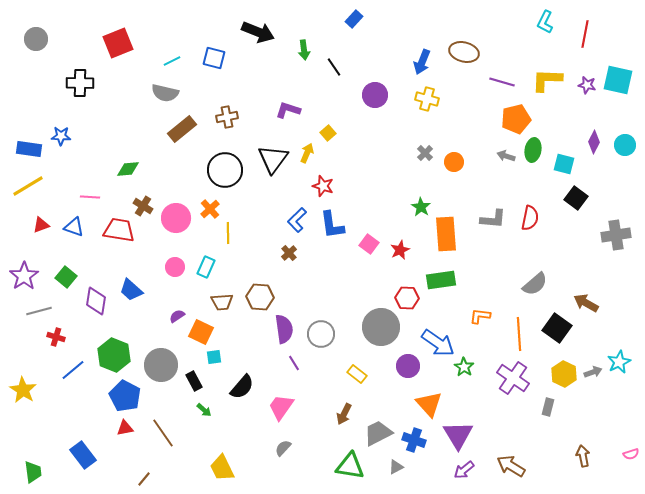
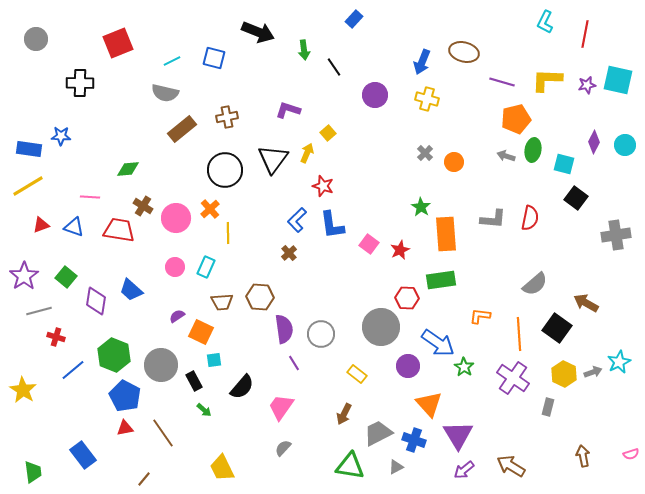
purple star at (587, 85): rotated 24 degrees counterclockwise
cyan square at (214, 357): moved 3 px down
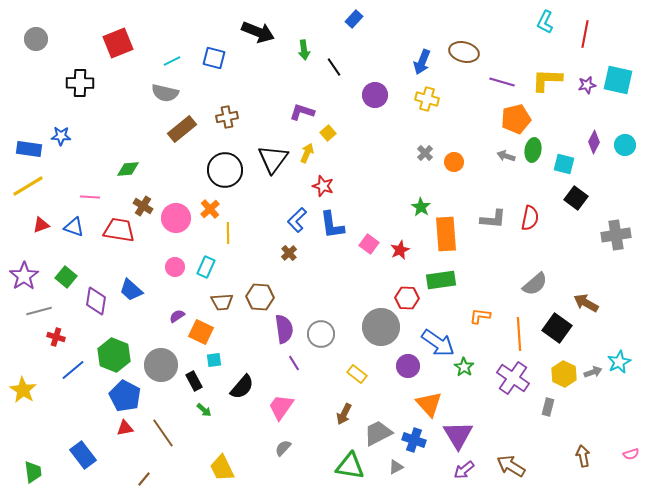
purple L-shape at (288, 110): moved 14 px right, 2 px down
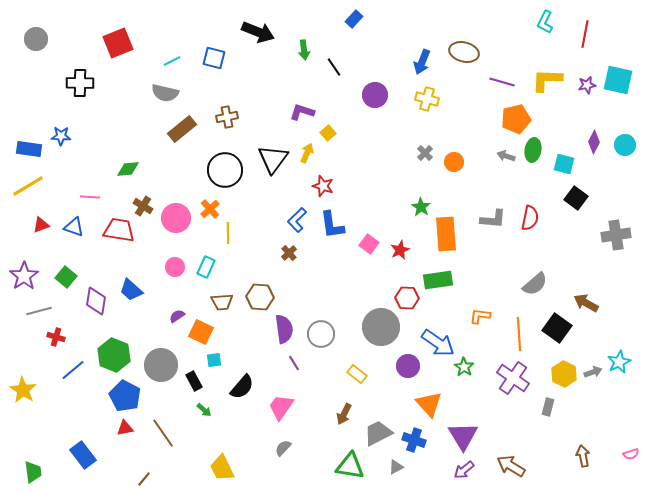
green rectangle at (441, 280): moved 3 px left
purple triangle at (458, 435): moved 5 px right, 1 px down
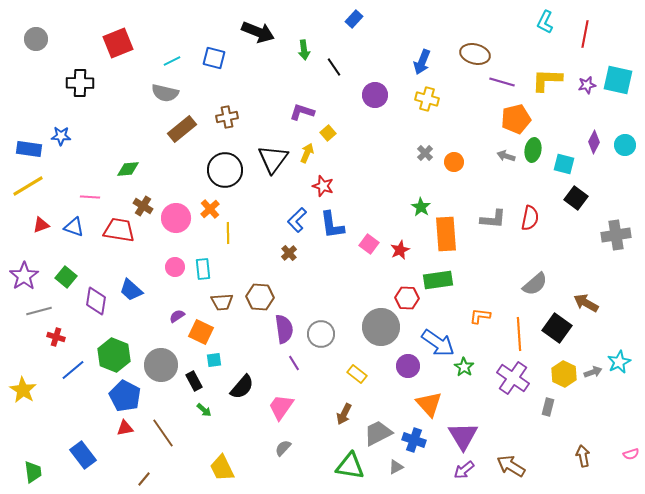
brown ellipse at (464, 52): moved 11 px right, 2 px down
cyan rectangle at (206, 267): moved 3 px left, 2 px down; rotated 30 degrees counterclockwise
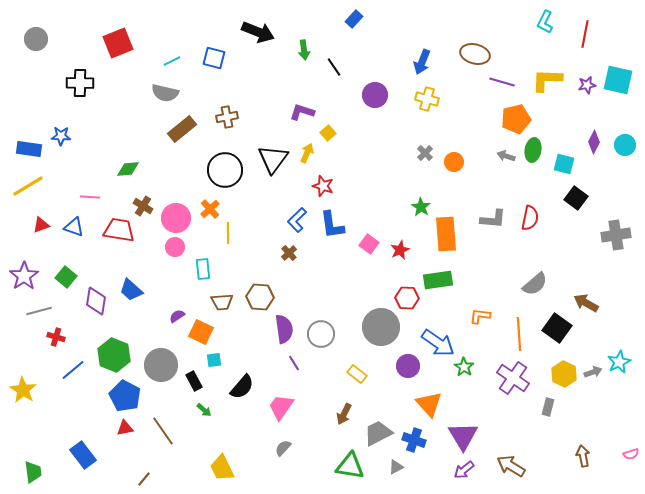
pink circle at (175, 267): moved 20 px up
brown line at (163, 433): moved 2 px up
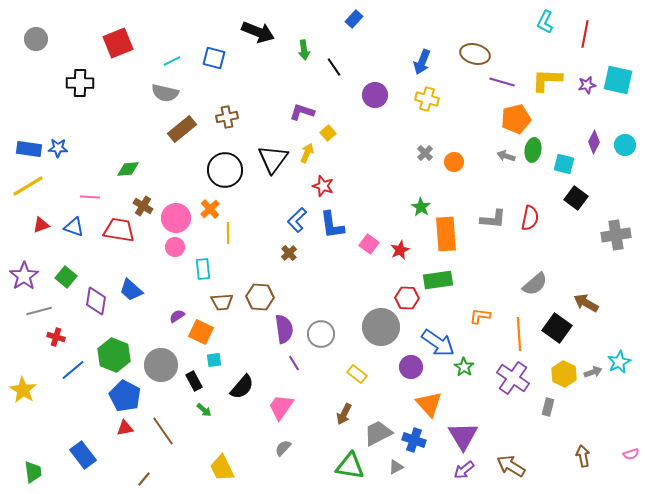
blue star at (61, 136): moved 3 px left, 12 px down
purple circle at (408, 366): moved 3 px right, 1 px down
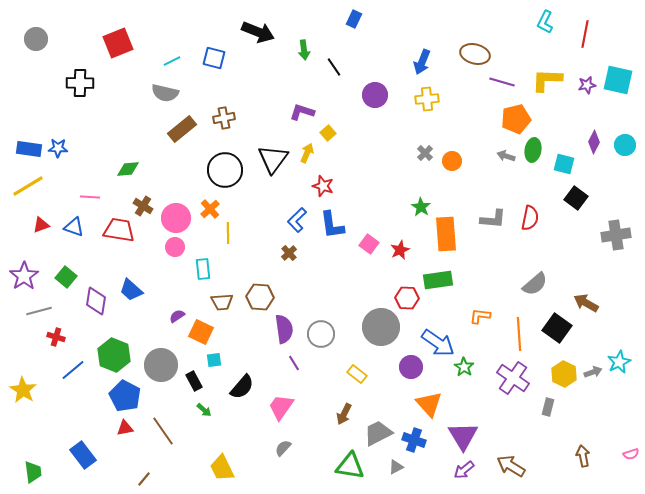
blue rectangle at (354, 19): rotated 18 degrees counterclockwise
yellow cross at (427, 99): rotated 20 degrees counterclockwise
brown cross at (227, 117): moved 3 px left, 1 px down
orange circle at (454, 162): moved 2 px left, 1 px up
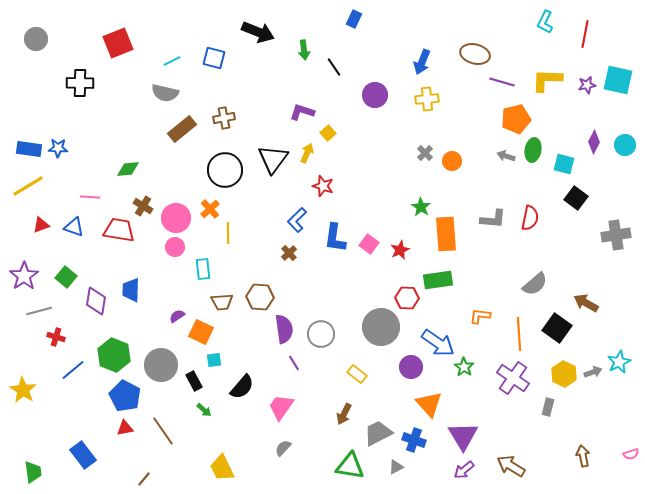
blue L-shape at (332, 225): moved 3 px right, 13 px down; rotated 16 degrees clockwise
blue trapezoid at (131, 290): rotated 50 degrees clockwise
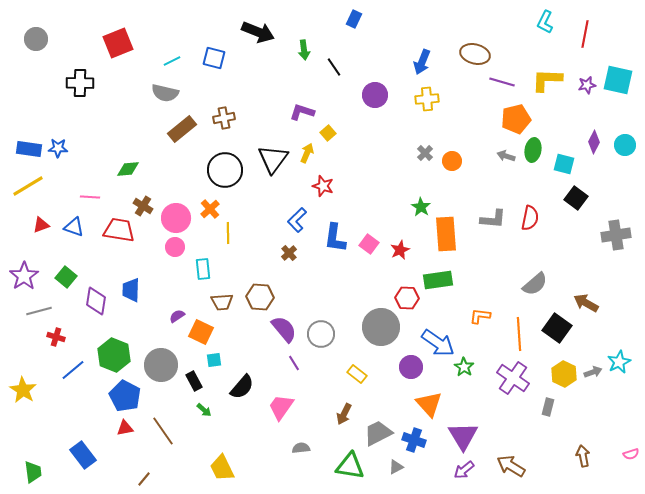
purple semicircle at (284, 329): rotated 32 degrees counterclockwise
gray semicircle at (283, 448): moved 18 px right; rotated 42 degrees clockwise
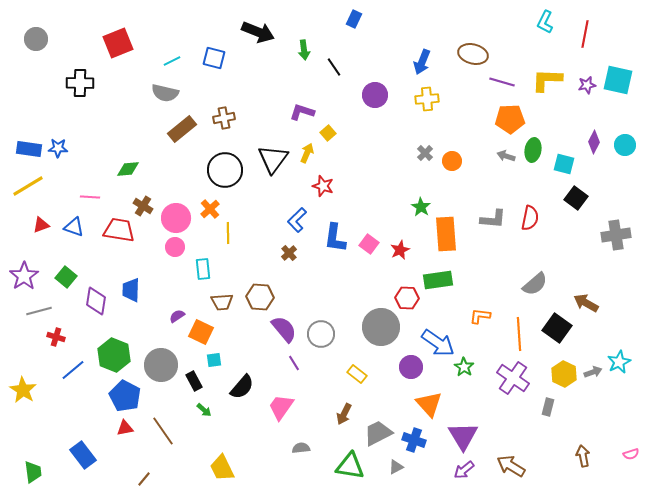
brown ellipse at (475, 54): moved 2 px left
orange pentagon at (516, 119): moved 6 px left; rotated 12 degrees clockwise
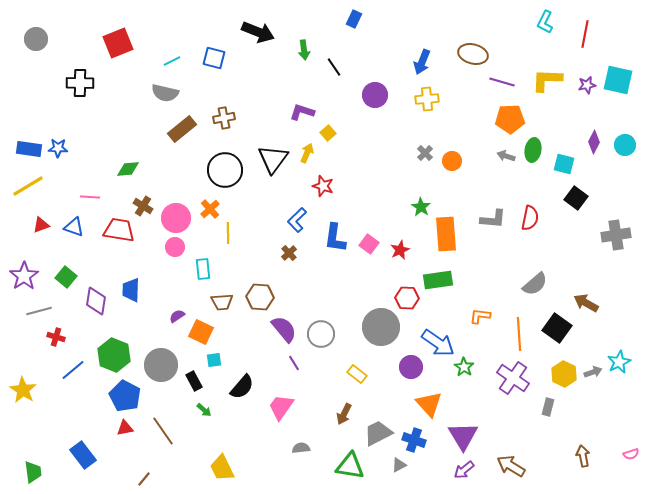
gray triangle at (396, 467): moved 3 px right, 2 px up
